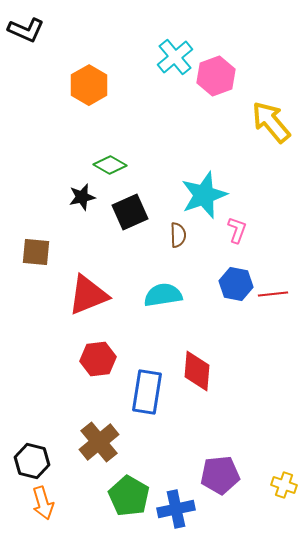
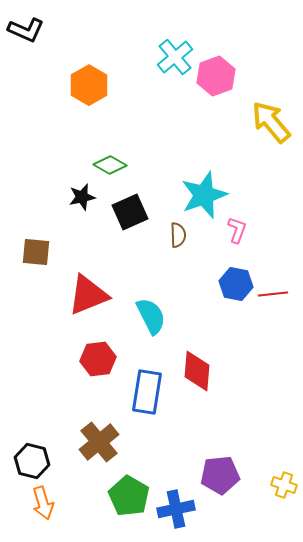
cyan semicircle: moved 12 px left, 21 px down; rotated 72 degrees clockwise
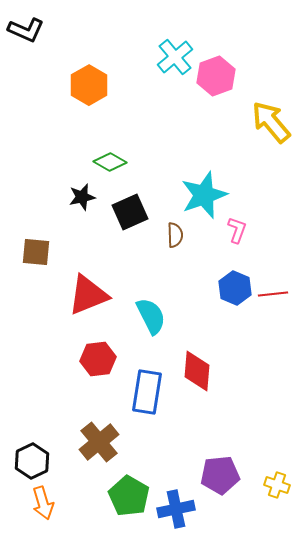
green diamond: moved 3 px up
brown semicircle: moved 3 px left
blue hexagon: moved 1 px left, 4 px down; rotated 12 degrees clockwise
black hexagon: rotated 20 degrees clockwise
yellow cross: moved 7 px left
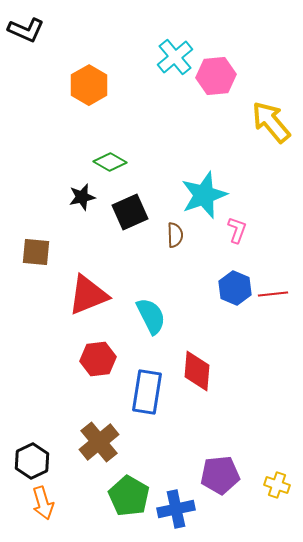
pink hexagon: rotated 15 degrees clockwise
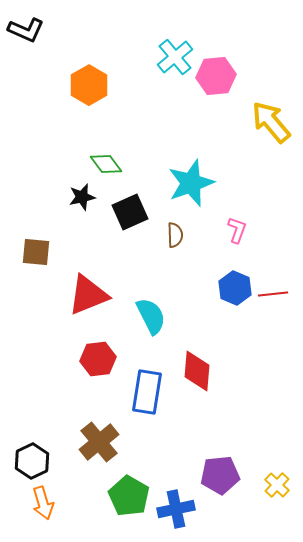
green diamond: moved 4 px left, 2 px down; rotated 24 degrees clockwise
cyan star: moved 13 px left, 12 px up
yellow cross: rotated 25 degrees clockwise
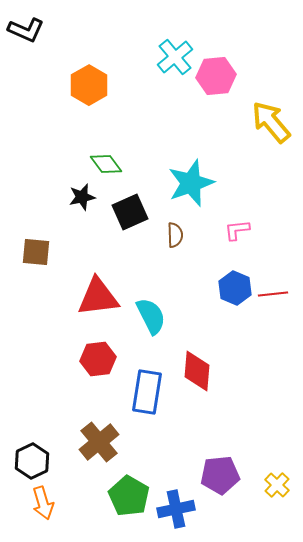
pink L-shape: rotated 116 degrees counterclockwise
red triangle: moved 10 px right, 2 px down; rotated 15 degrees clockwise
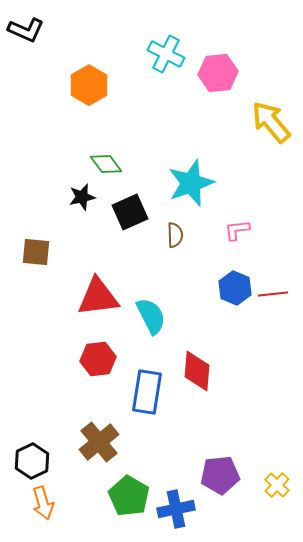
cyan cross: moved 9 px left, 3 px up; rotated 24 degrees counterclockwise
pink hexagon: moved 2 px right, 3 px up
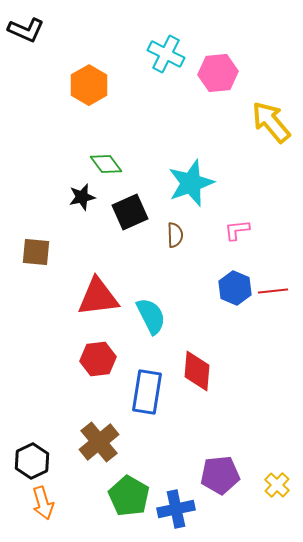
red line: moved 3 px up
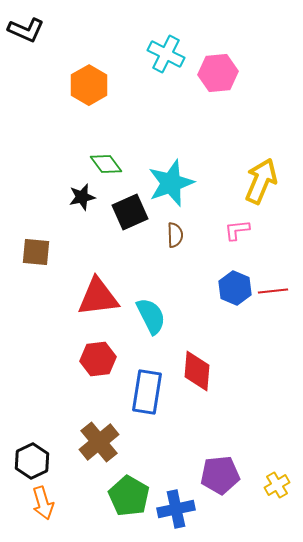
yellow arrow: moved 10 px left, 59 px down; rotated 63 degrees clockwise
cyan star: moved 20 px left
yellow cross: rotated 15 degrees clockwise
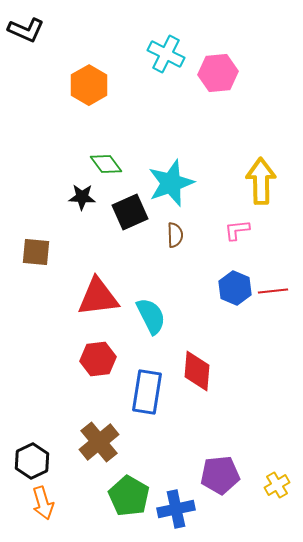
yellow arrow: rotated 24 degrees counterclockwise
black star: rotated 16 degrees clockwise
